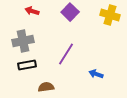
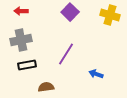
red arrow: moved 11 px left; rotated 16 degrees counterclockwise
gray cross: moved 2 px left, 1 px up
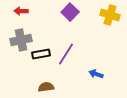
black rectangle: moved 14 px right, 11 px up
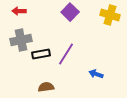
red arrow: moved 2 px left
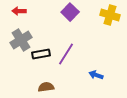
gray cross: rotated 20 degrees counterclockwise
blue arrow: moved 1 px down
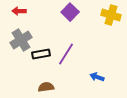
yellow cross: moved 1 px right
blue arrow: moved 1 px right, 2 px down
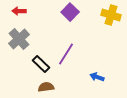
gray cross: moved 2 px left, 1 px up; rotated 10 degrees counterclockwise
black rectangle: moved 10 px down; rotated 54 degrees clockwise
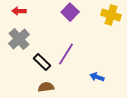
black rectangle: moved 1 px right, 2 px up
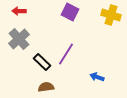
purple square: rotated 18 degrees counterclockwise
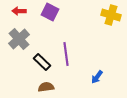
purple square: moved 20 px left
purple line: rotated 40 degrees counterclockwise
blue arrow: rotated 72 degrees counterclockwise
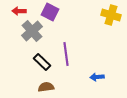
gray cross: moved 13 px right, 8 px up
blue arrow: rotated 48 degrees clockwise
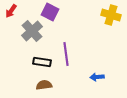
red arrow: moved 8 px left; rotated 56 degrees counterclockwise
black rectangle: rotated 36 degrees counterclockwise
brown semicircle: moved 2 px left, 2 px up
